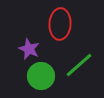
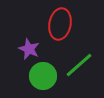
red ellipse: rotated 8 degrees clockwise
green circle: moved 2 px right
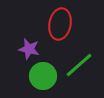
purple star: rotated 10 degrees counterclockwise
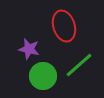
red ellipse: moved 4 px right, 2 px down; rotated 28 degrees counterclockwise
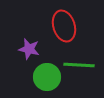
green line: rotated 44 degrees clockwise
green circle: moved 4 px right, 1 px down
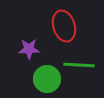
purple star: rotated 15 degrees counterclockwise
green circle: moved 2 px down
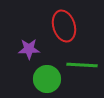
green line: moved 3 px right
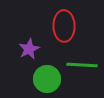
red ellipse: rotated 16 degrees clockwise
purple star: rotated 25 degrees counterclockwise
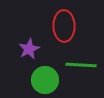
green line: moved 1 px left
green circle: moved 2 px left, 1 px down
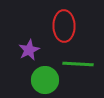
purple star: moved 1 px down
green line: moved 3 px left, 1 px up
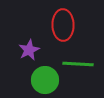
red ellipse: moved 1 px left, 1 px up
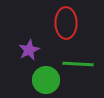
red ellipse: moved 3 px right, 2 px up
green circle: moved 1 px right
